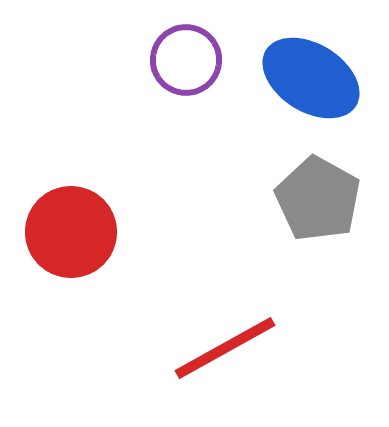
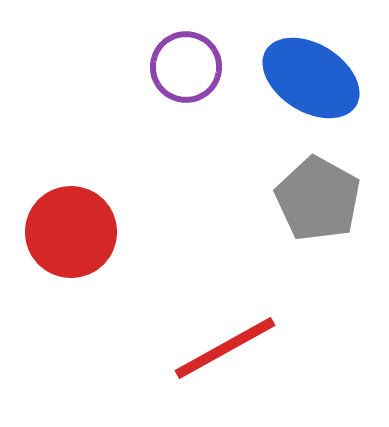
purple circle: moved 7 px down
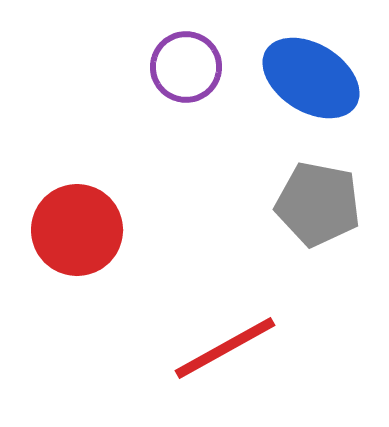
gray pentagon: moved 5 px down; rotated 18 degrees counterclockwise
red circle: moved 6 px right, 2 px up
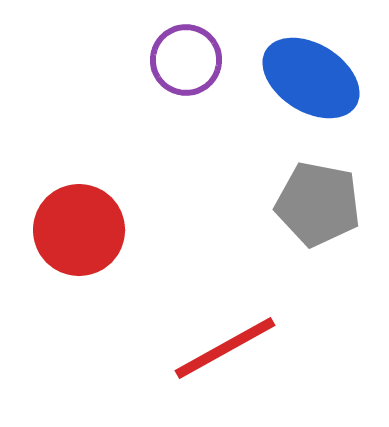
purple circle: moved 7 px up
red circle: moved 2 px right
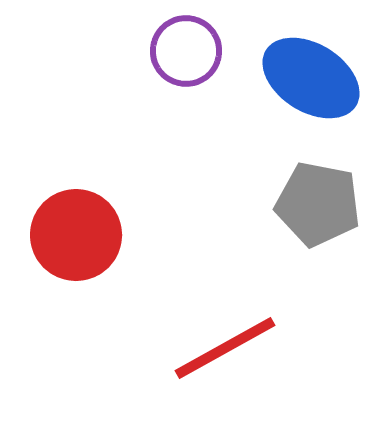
purple circle: moved 9 px up
red circle: moved 3 px left, 5 px down
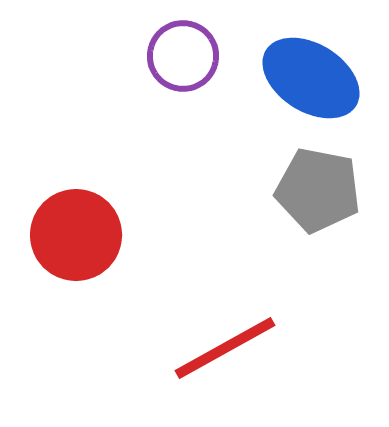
purple circle: moved 3 px left, 5 px down
gray pentagon: moved 14 px up
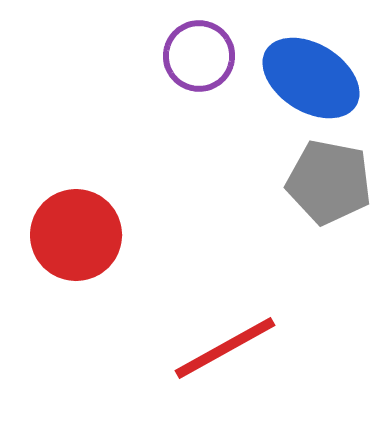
purple circle: moved 16 px right
gray pentagon: moved 11 px right, 8 px up
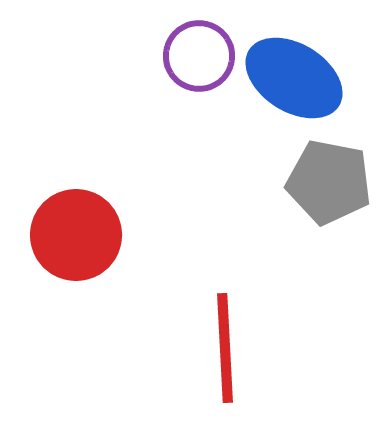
blue ellipse: moved 17 px left
red line: rotated 64 degrees counterclockwise
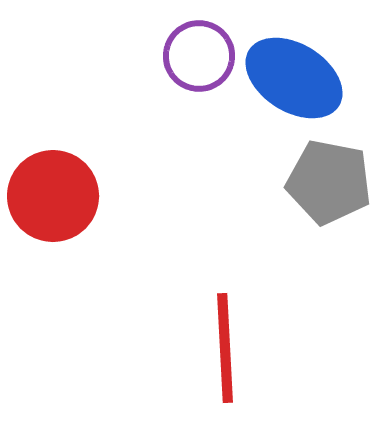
red circle: moved 23 px left, 39 px up
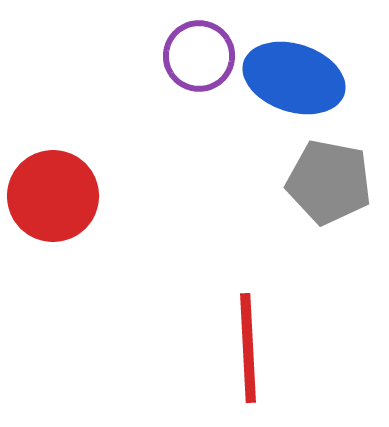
blue ellipse: rotated 14 degrees counterclockwise
red line: moved 23 px right
